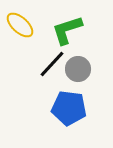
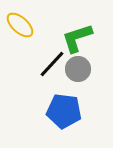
green L-shape: moved 10 px right, 8 px down
blue pentagon: moved 5 px left, 3 px down
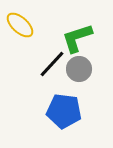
gray circle: moved 1 px right
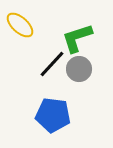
blue pentagon: moved 11 px left, 4 px down
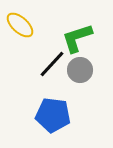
gray circle: moved 1 px right, 1 px down
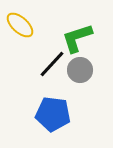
blue pentagon: moved 1 px up
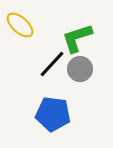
gray circle: moved 1 px up
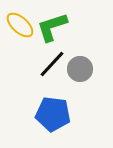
green L-shape: moved 25 px left, 11 px up
